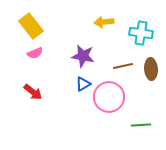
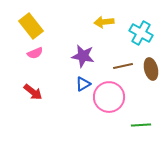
cyan cross: rotated 20 degrees clockwise
brown ellipse: rotated 10 degrees counterclockwise
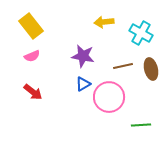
pink semicircle: moved 3 px left, 3 px down
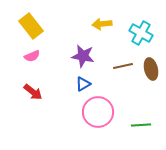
yellow arrow: moved 2 px left, 2 px down
pink circle: moved 11 px left, 15 px down
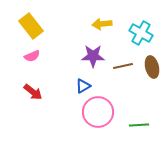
purple star: moved 10 px right; rotated 10 degrees counterclockwise
brown ellipse: moved 1 px right, 2 px up
blue triangle: moved 2 px down
green line: moved 2 px left
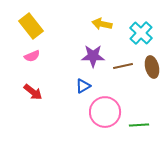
yellow arrow: rotated 18 degrees clockwise
cyan cross: rotated 15 degrees clockwise
pink circle: moved 7 px right
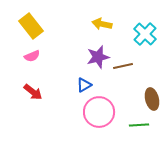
cyan cross: moved 4 px right, 1 px down
purple star: moved 5 px right, 1 px down; rotated 15 degrees counterclockwise
brown ellipse: moved 32 px down
blue triangle: moved 1 px right, 1 px up
pink circle: moved 6 px left
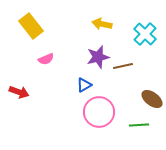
pink semicircle: moved 14 px right, 3 px down
red arrow: moved 14 px left; rotated 18 degrees counterclockwise
brown ellipse: rotated 40 degrees counterclockwise
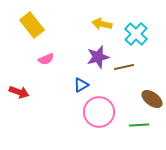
yellow rectangle: moved 1 px right, 1 px up
cyan cross: moved 9 px left
brown line: moved 1 px right, 1 px down
blue triangle: moved 3 px left
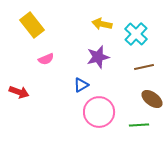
brown line: moved 20 px right
